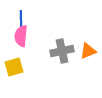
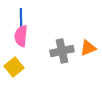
blue line: moved 2 px up
orange triangle: moved 3 px up
yellow square: rotated 24 degrees counterclockwise
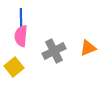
gray cross: moved 8 px left; rotated 15 degrees counterclockwise
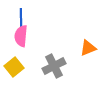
gray cross: moved 15 px down
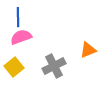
blue line: moved 3 px left, 1 px up
pink semicircle: moved 1 px down; rotated 65 degrees clockwise
orange triangle: moved 2 px down
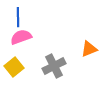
orange triangle: moved 1 px right, 1 px up
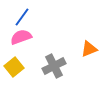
blue line: moved 4 px right; rotated 36 degrees clockwise
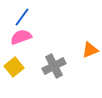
orange triangle: moved 1 px right, 1 px down
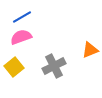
blue line: rotated 24 degrees clockwise
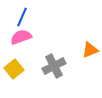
blue line: rotated 36 degrees counterclockwise
yellow square: moved 2 px down
